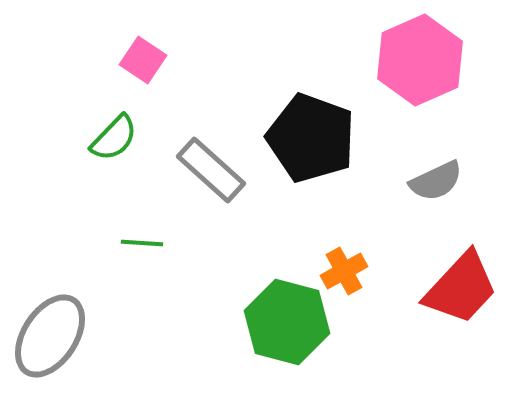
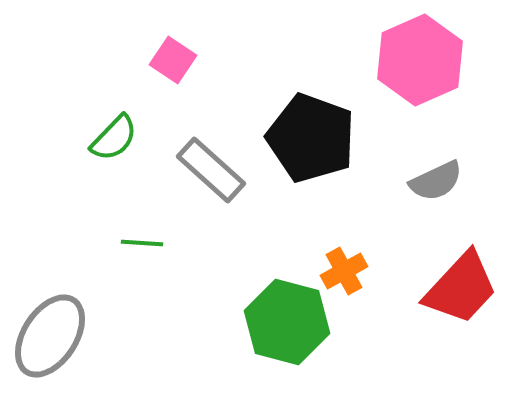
pink square: moved 30 px right
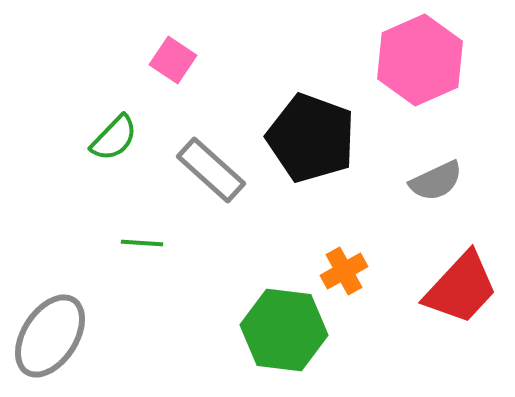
green hexagon: moved 3 px left, 8 px down; rotated 8 degrees counterclockwise
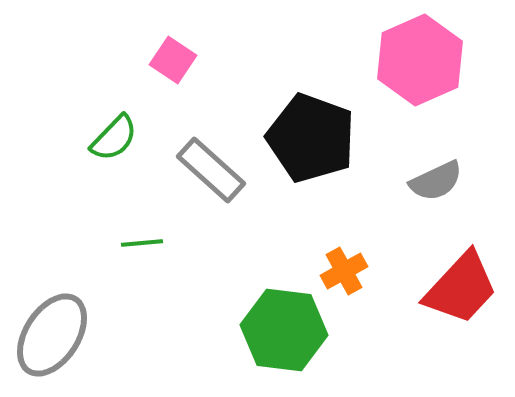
green line: rotated 9 degrees counterclockwise
gray ellipse: moved 2 px right, 1 px up
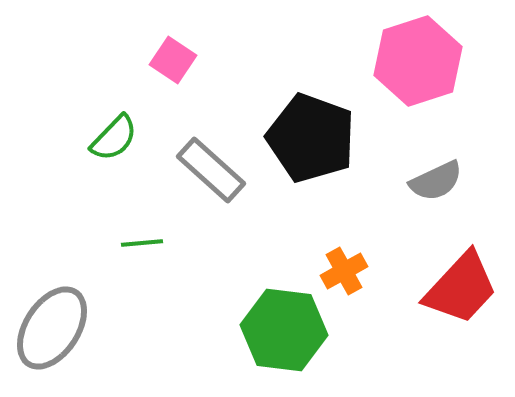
pink hexagon: moved 2 px left, 1 px down; rotated 6 degrees clockwise
gray ellipse: moved 7 px up
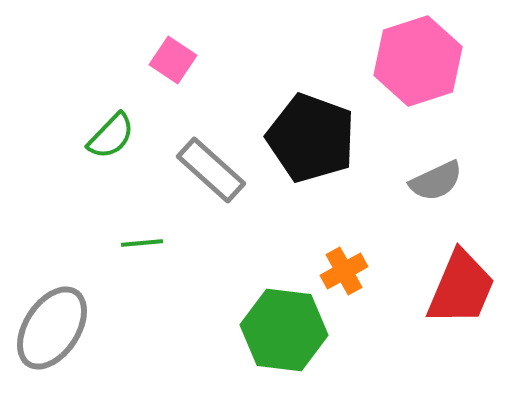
green semicircle: moved 3 px left, 2 px up
red trapezoid: rotated 20 degrees counterclockwise
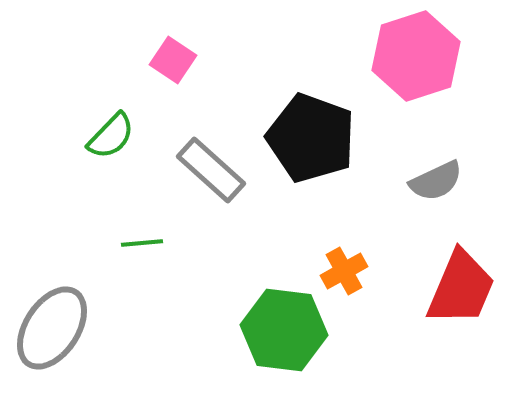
pink hexagon: moved 2 px left, 5 px up
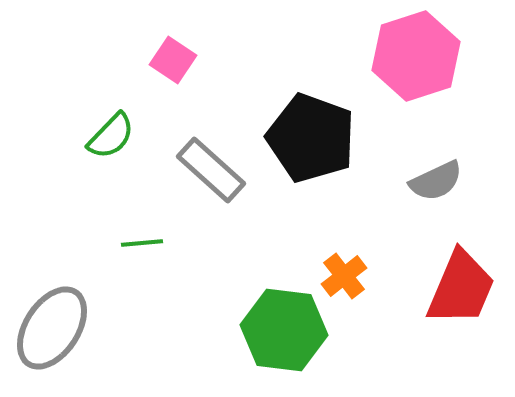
orange cross: moved 5 px down; rotated 9 degrees counterclockwise
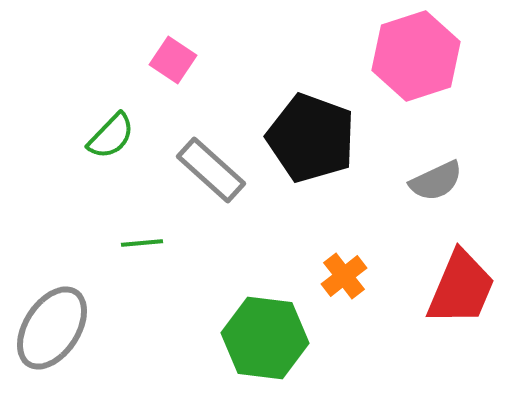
green hexagon: moved 19 px left, 8 px down
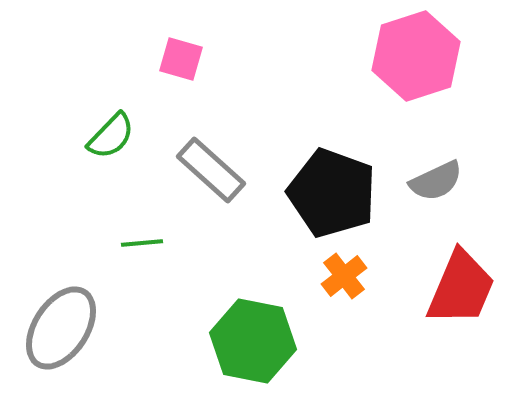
pink square: moved 8 px right, 1 px up; rotated 18 degrees counterclockwise
black pentagon: moved 21 px right, 55 px down
gray ellipse: moved 9 px right
green hexagon: moved 12 px left, 3 px down; rotated 4 degrees clockwise
